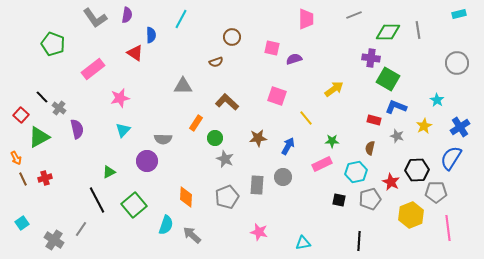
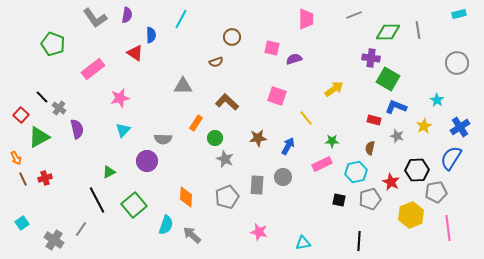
gray pentagon at (436, 192): rotated 10 degrees counterclockwise
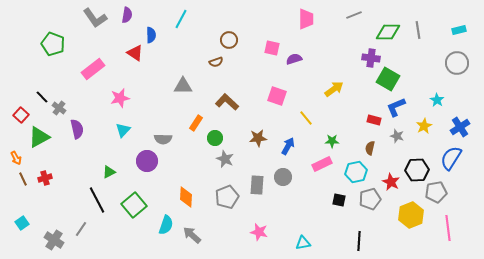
cyan rectangle at (459, 14): moved 16 px down
brown circle at (232, 37): moved 3 px left, 3 px down
blue L-shape at (396, 107): rotated 45 degrees counterclockwise
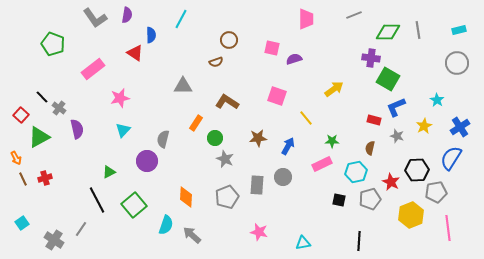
brown L-shape at (227, 102): rotated 10 degrees counterclockwise
gray semicircle at (163, 139): rotated 102 degrees clockwise
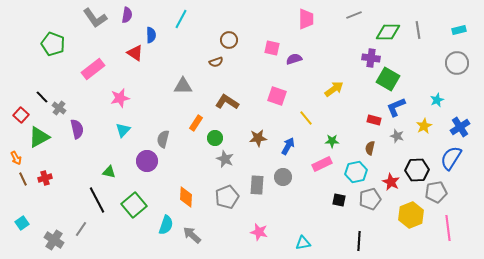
cyan star at (437, 100): rotated 16 degrees clockwise
green triangle at (109, 172): rotated 40 degrees clockwise
